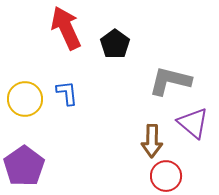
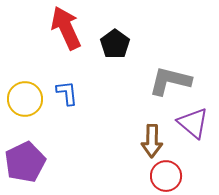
purple pentagon: moved 1 px right, 4 px up; rotated 9 degrees clockwise
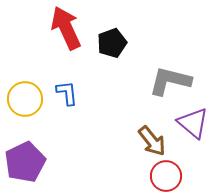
black pentagon: moved 3 px left, 1 px up; rotated 16 degrees clockwise
brown arrow: rotated 40 degrees counterclockwise
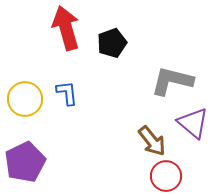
red arrow: rotated 9 degrees clockwise
gray L-shape: moved 2 px right
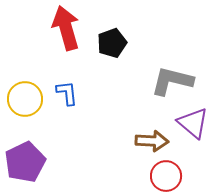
brown arrow: rotated 48 degrees counterclockwise
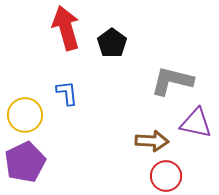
black pentagon: rotated 16 degrees counterclockwise
yellow circle: moved 16 px down
purple triangle: moved 3 px right; rotated 28 degrees counterclockwise
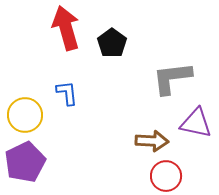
gray L-shape: moved 3 px up; rotated 21 degrees counterclockwise
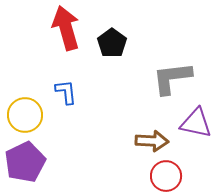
blue L-shape: moved 1 px left, 1 px up
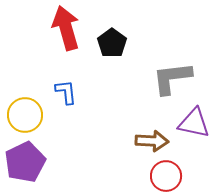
purple triangle: moved 2 px left
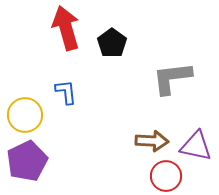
purple triangle: moved 2 px right, 23 px down
purple pentagon: moved 2 px right, 1 px up
